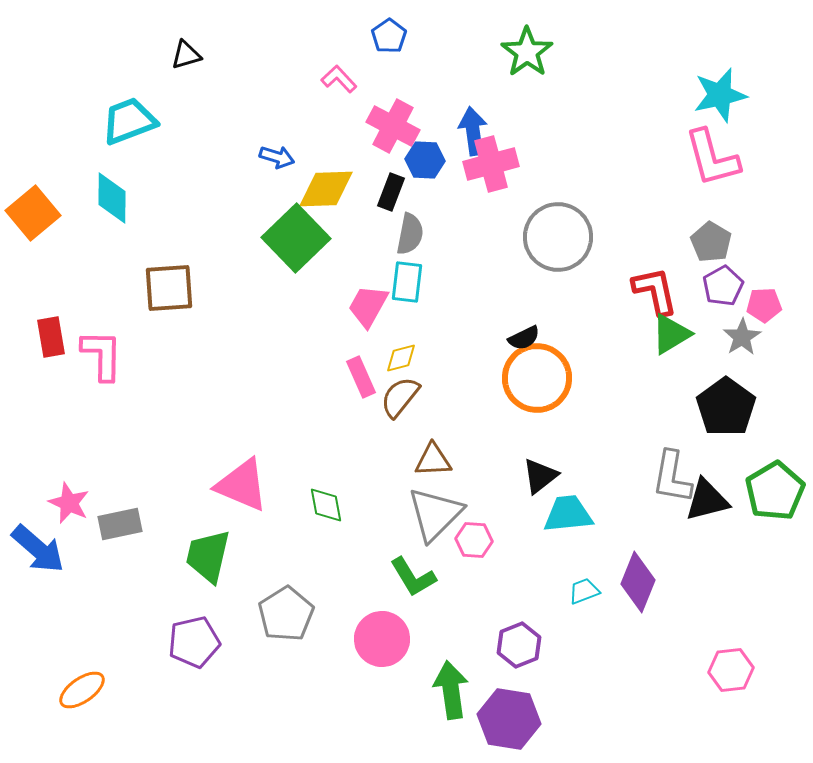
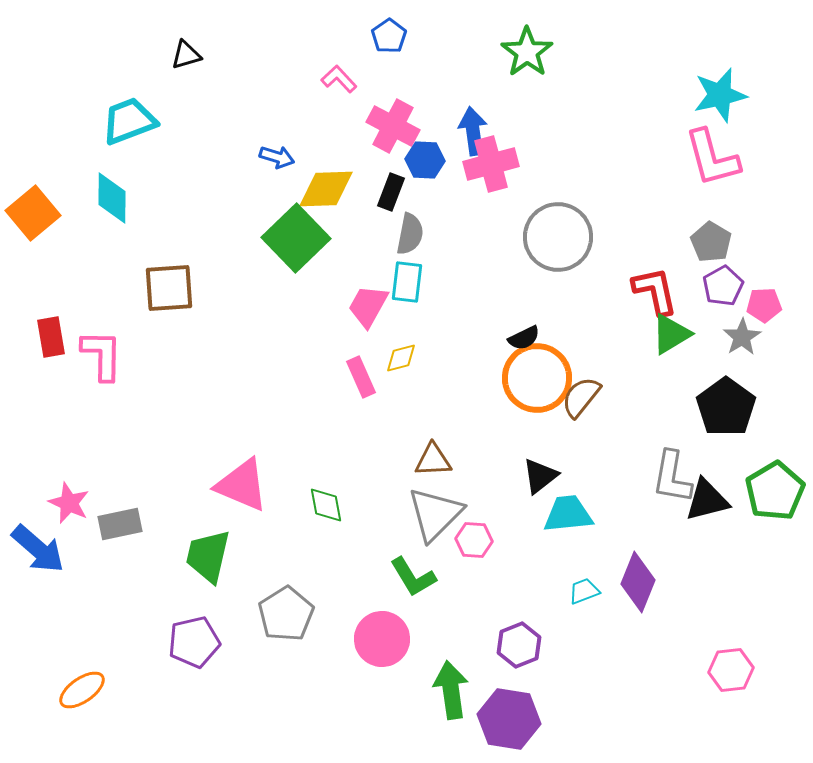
brown semicircle at (400, 397): moved 181 px right
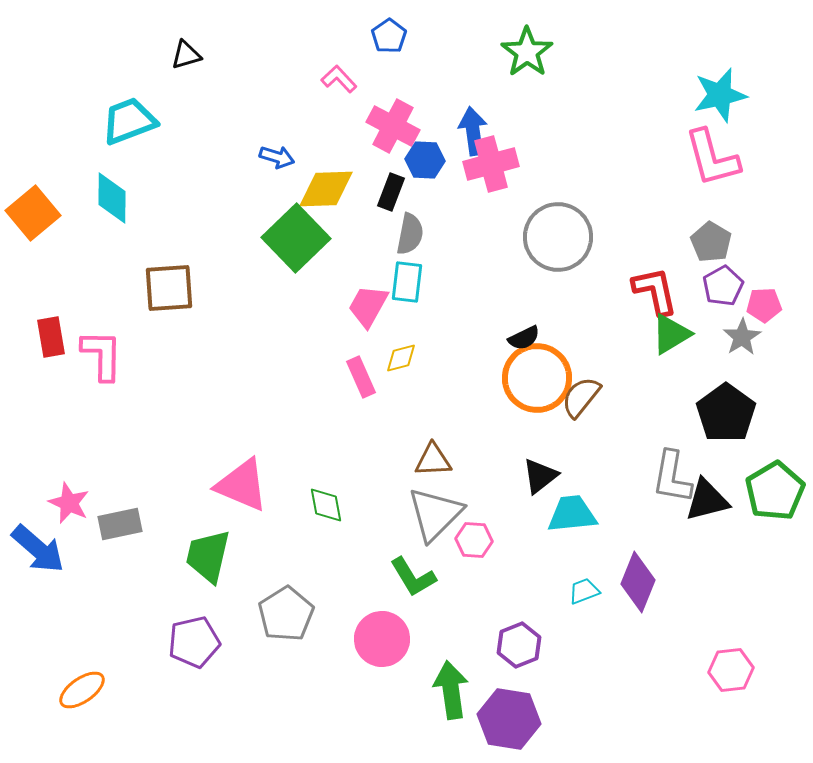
black pentagon at (726, 407): moved 6 px down
cyan trapezoid at (568, 514): moved 4 px right
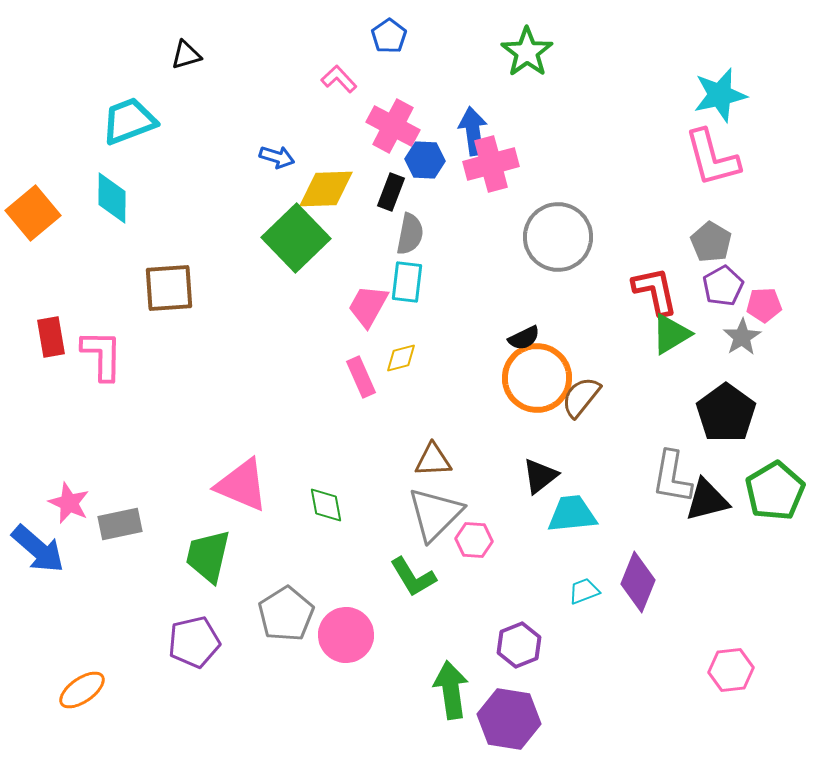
pink circle at (382, 639): moved 36 px left, 4 px up
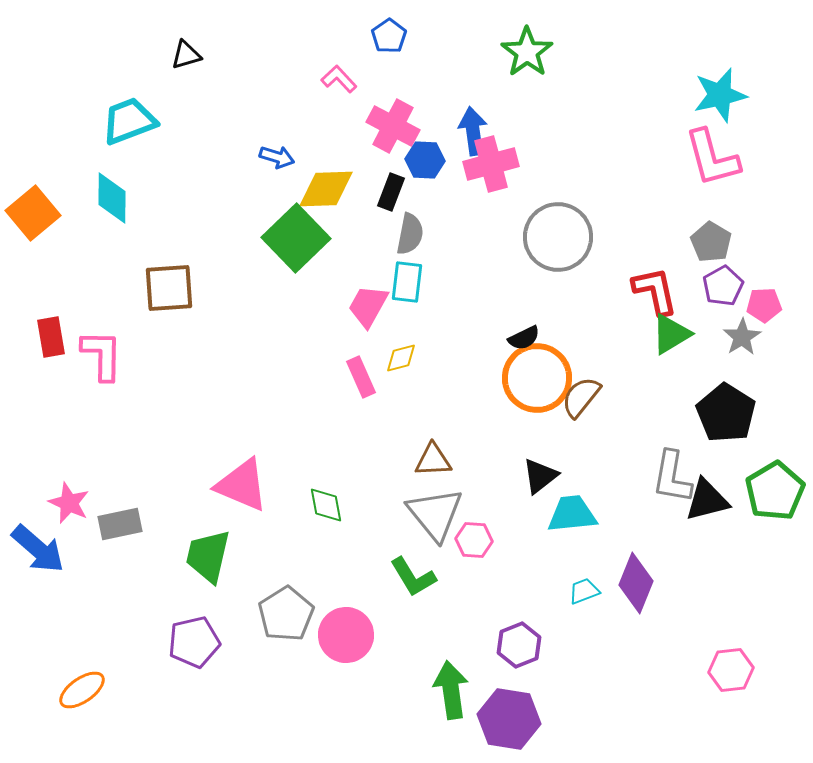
black pentagon at (726, 413): rotated 4 degrees counterclockwise
gray triangle at (435, 514): rotated 24 degrees counterclockwise
purple diamond at (638, 582): moved 2 px left, 1 px down
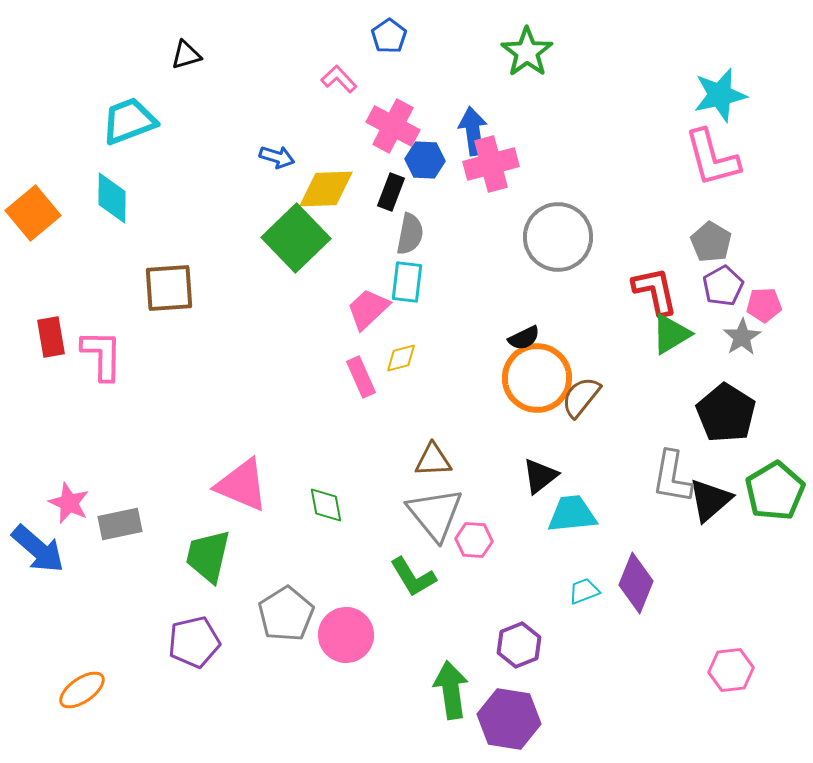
pink trapezoid at (368, 306): moved 3 px down; rotated 18 degrees clockwise
black triangle at (707, 500): moved 3 px right; rotated 27 degrees counterclockwise
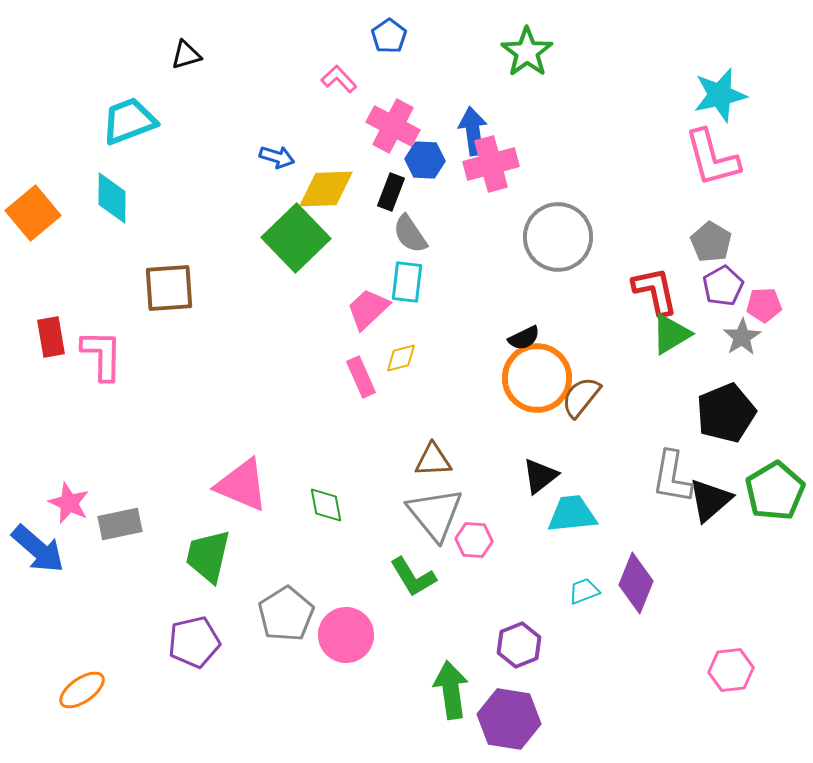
gray semicircle at (410, 234): rotated 135 degrees clockwise
black pentagon at (726, 413): rotated 18 degrees clockwise
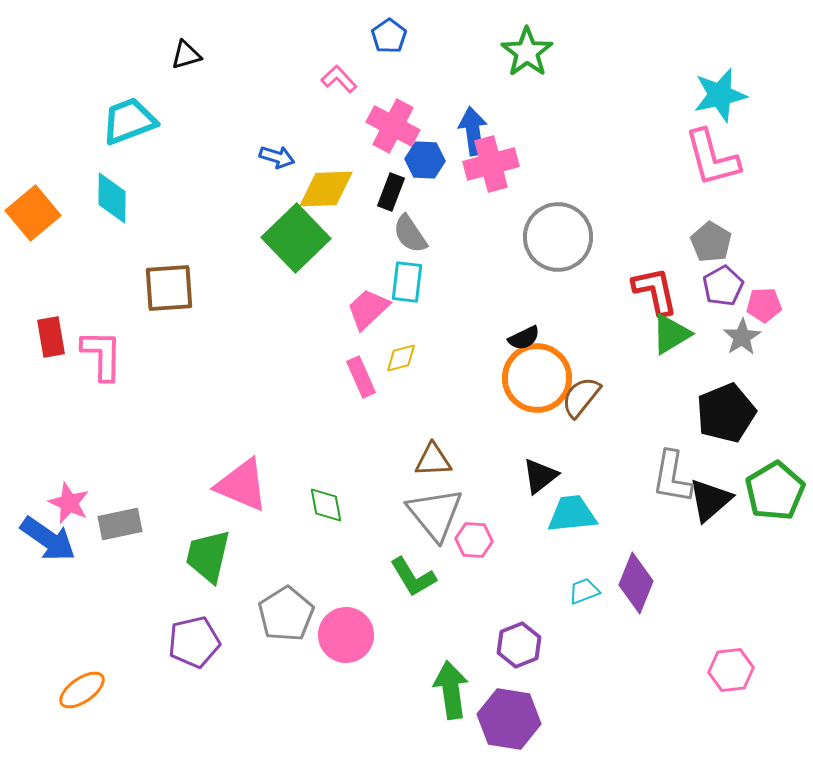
blue arrow at (38, 549): moved 10 px right, 10 px up; rotated 6 degrees counterclockwise
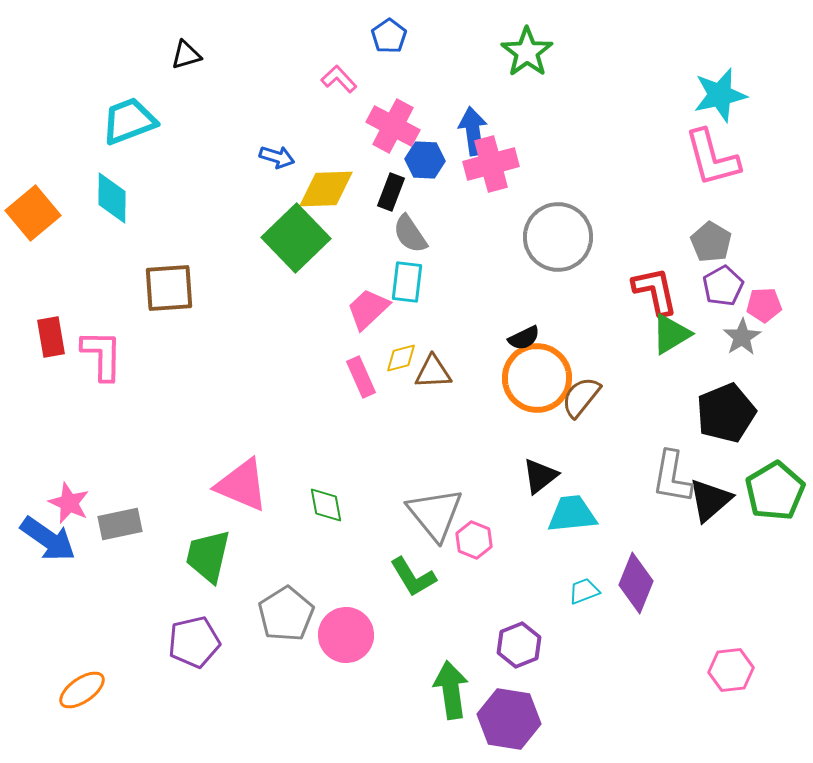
brown triangle at (433, 460): moved 88 px up
pink hexagon at (474, 540): rotated 18 degrees clockwise
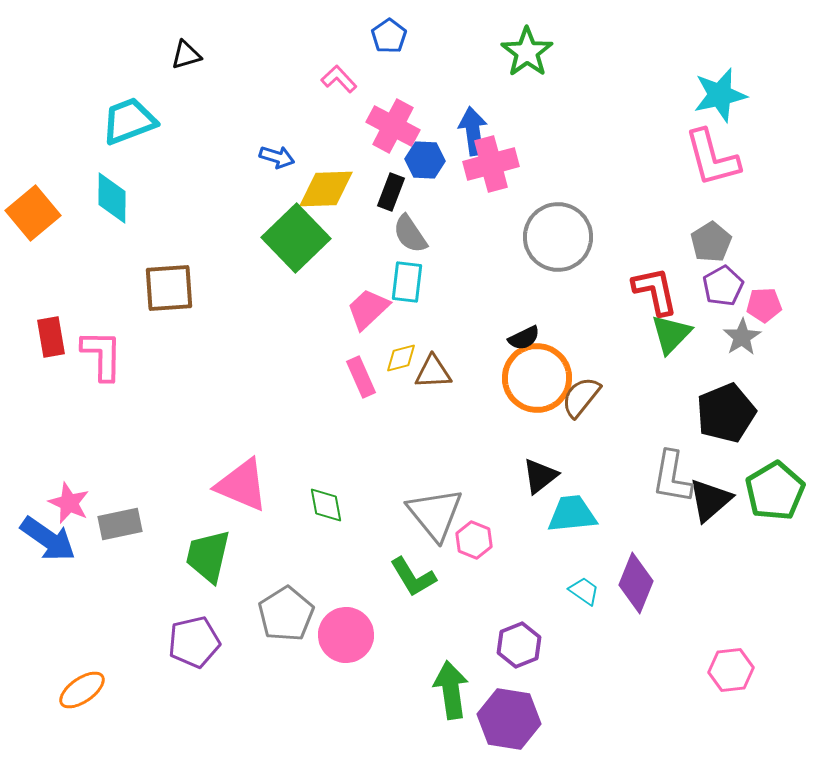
gray pentagon at (711, 242): rotated 9 degrees clockwise
green triangle at (671, 334): rotated 15 degrees counterclockwise
cyan trapezoid at (584, 591): rotated 56 degrees clockwise
